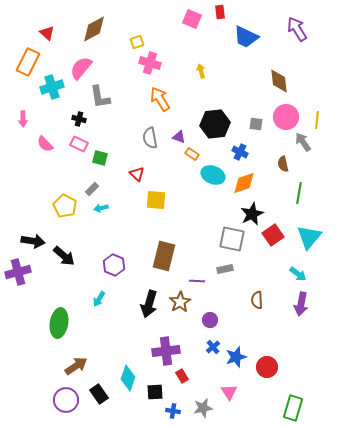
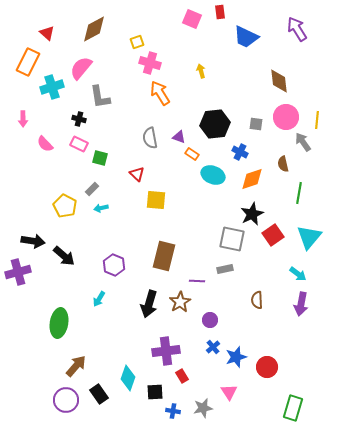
orange arrow at (160, 99): moved 6 px up
orange diamond at (244, 183): moved 8 px right, 4 px up
brown arrow at (76, 366): rotated 15 degrees counterclockwise
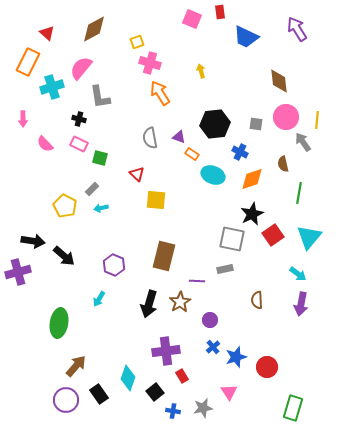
black square at (155, 392): rotated 36 degrees counterclockwise
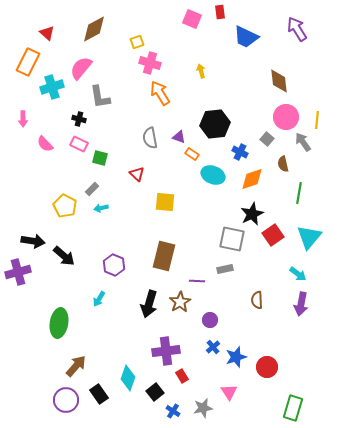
gray square at (256, 124): moved 11 px right, 15 px down; rotated 32 degrees clockwise
yellow square at (156, 200): moved 9 px right, 2 px down
blue cross at (173, 411): rotated 24 degrees clockwise
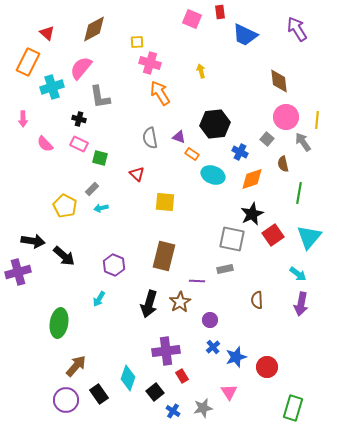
blue trapezoid at (246, 37): moved 1 px left, 2 px up
yellow square at (137, 42): rotated 16 degrees clockwise
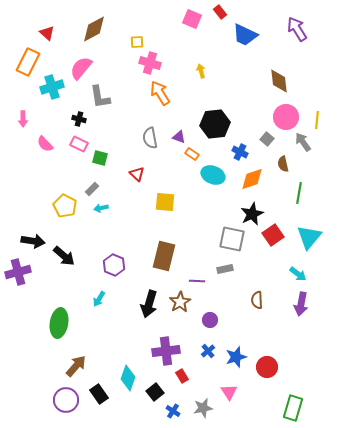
red rectangle at (220, 12): rotated 32 degrees counterclockwise
blue cross at (213, 347): moved 5 px left, 4 px down
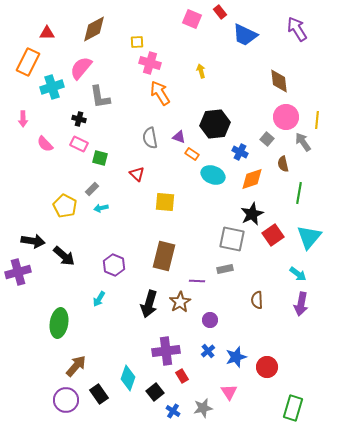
red triangle at (47, 33): rotated 42 degrees counterclockwise
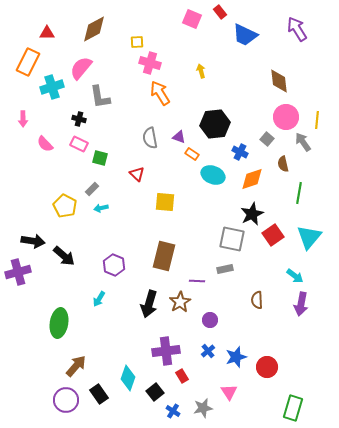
cyan arrow at (298, 274): moved 3 px left, 2 px down
